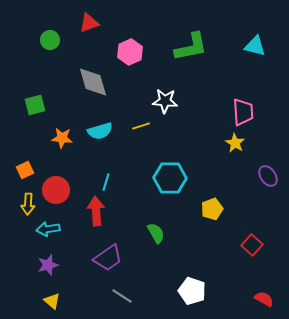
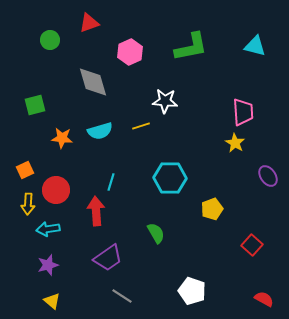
cyan line: moved 5 px right
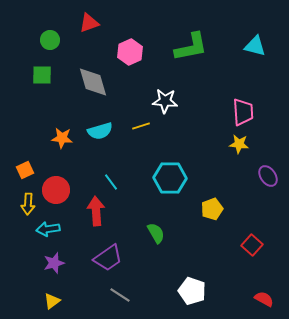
green square: moved 7 px right, 30 px up; rotated 15 degrees clockwise
yellow star: moved 4 px right, 1 px down; rotated 24 degrees counterclockwise
cyan line: rotated 54 degrees counterclockwise
purple star: moved 6 px right, 2 px up
gray line: moved 2 px left, 1 px up
yellow triangle: rotated 42 degrees clockwise
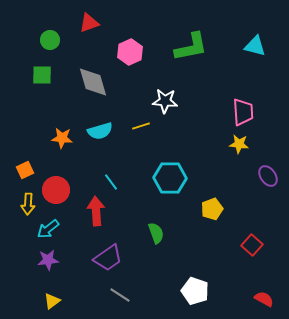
cyan arrow: rotated 30 degrees counterclockwise
green semicircle: rotated 10 degrees clockwise
purple star: moved 6 px left, 3 px up; rotated 10 degrees clockwise
white pentagon: moved 3 px right
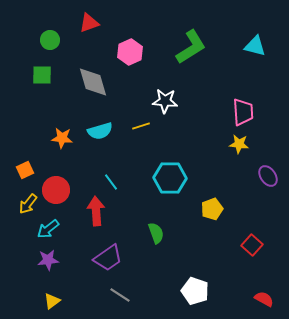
green L-shape: rotated 21 degrees counterclockwise
yellow arrow: rotated 35 degrees clockwise
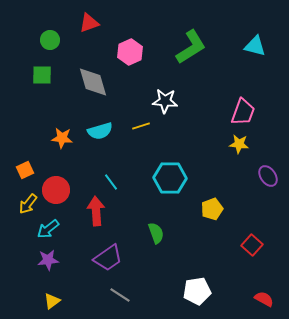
pink trapezoid: rotated 24 degrees clockwise
white pentagon: moved 2 px right; rotated 28 degrees counterclockwise
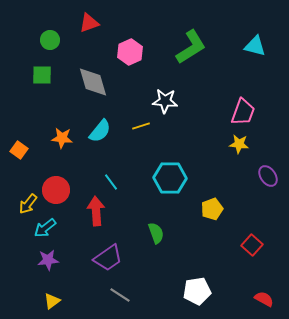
cyan semicircle: rotated 35 degrees counterclockwise
orange square: moved 6 px left, 20 px up; rotated 30 degrees counterclockwise
cyan arrow: moved 3 px left, 1 px up
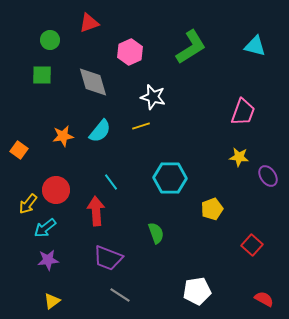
white star: moved 12 px left, 4 px up; rotated 10 degrees clockwise
orange star: moved 1 px right, 2 px up; rotated 15 degrees counterclockwise
yellow star: moved 13 px down
purple trapezoid: rotated 56 degrees clockwise
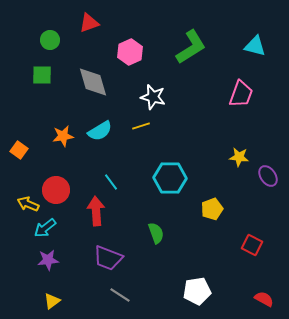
pink trapezoid: moved 2 px left, 18 px up
cyan semicircle: rotated 20 degrees clockwise
yellow arrow: rotated 75 degrees clockwise
red square: rotated 15 degrees counterclockwise
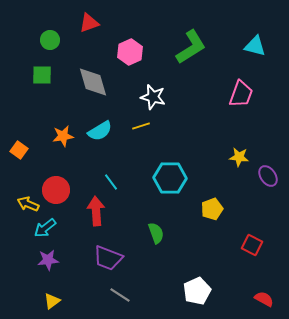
white pentagon: rotated 16 degrees counterclockwise
